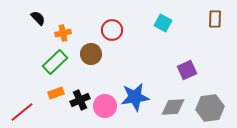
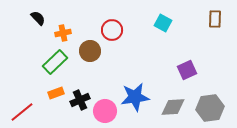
brown circle: moved 1 px left, 3 px up
pink circle: moved 5 px down
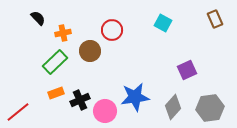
brown rectangle: rotated 24 degrees counterclockwise
gray diamond: rotated 45 degrees counterclockwise
red line: moved 4 px left
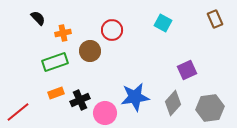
green rectangle: rotated 25 degrees clockwise
gray diamond: moved 4 px up
pink circle: moved 2 px down
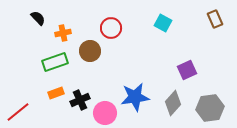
red circle: moved 1 px left, 2 px up
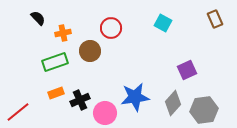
gray hexagon: moved 6 px left, 2 px down
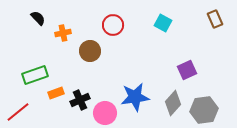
red circle: moved 2 px right, 3 px up
green rectangle: moved 20 px left, 13 px down
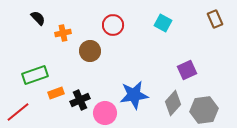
blue star: moved 1 px left, 2 px up
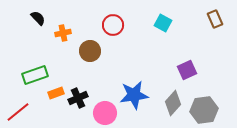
black cross: moved 2 px left, 2 px up
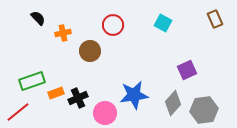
green rectangle: moved 3 px left, 6 px down
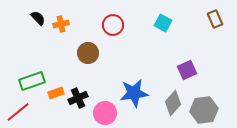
orange cross: moved 2 px left, 9 px up
brown circle: moved 2 px left, 2 px down
blue star: moved 2 px up
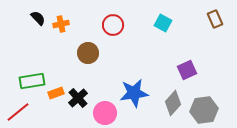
green rectangle: rotated 10 degrees clockwise
black cross: rotated 18 degrees counterclockwise
